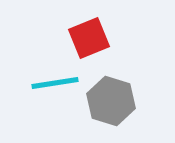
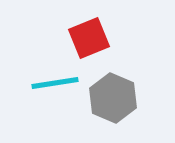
gray hexagon: moved 2 px right, 3 px up; rotated 6 degrees clockwise
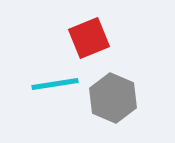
cyan line: moved 1 px down
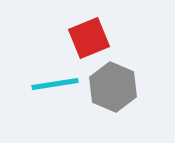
gray hexagon: moved 11 px up
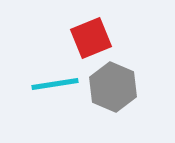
red square: moved 2 px right
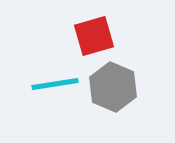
red square: moved 3 px right, 2 px up; rotated 6 degrees clockwise
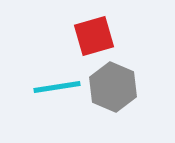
cyan line: moved 2 px right, 3 px down
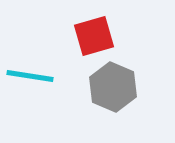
cyan line: moved 27 px left, 11 px up; rotated 18 degrees clockwise
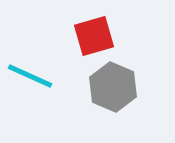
cyan line: rotated 15 degrees clockwise
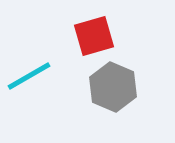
cyan line: moved 1 px left; rotated 54 degrees counterclockwise
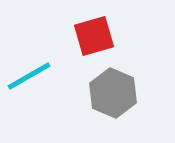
gray hexagon: moved 6 px down
